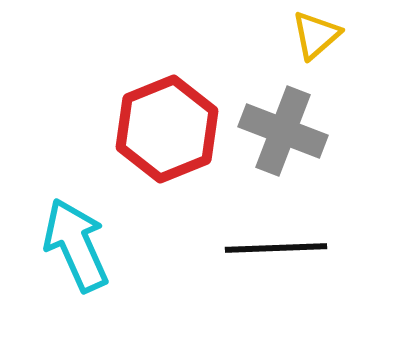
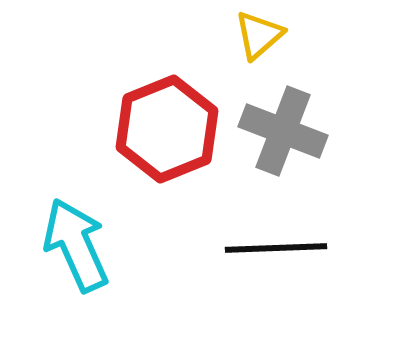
yellow triangle: moved 57 px left
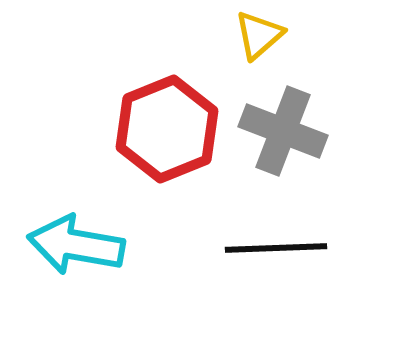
cyan arrow: rotated 56 degrees counterclockwise
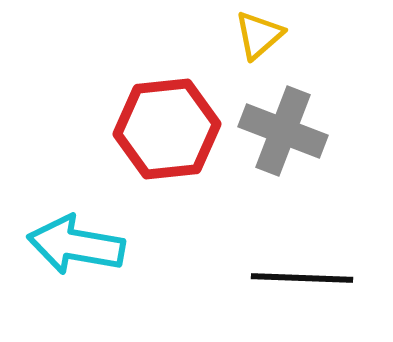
red hexagon: rotated 16 degrees clockwise
black line: moved 26 px right, 30 px down; rotated 4 degrees clockwise
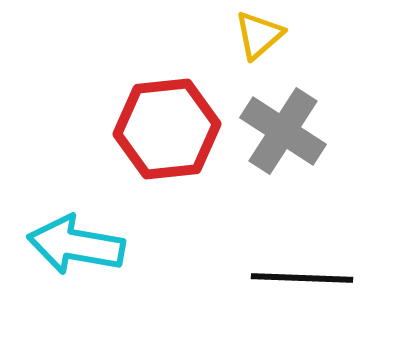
gray cross: rotated 12 degrees clockwise
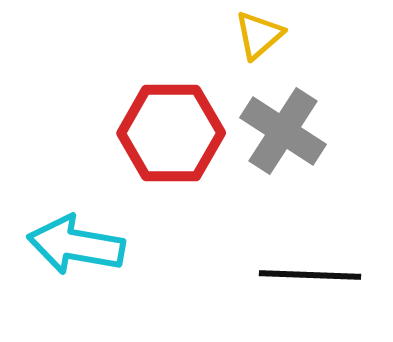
red hexagon: moved 4 px right, 4 px down; rotated 6 degrees clockwise
black line: moved 8 px right, 3 px up
